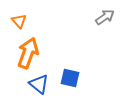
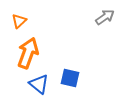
orange triangle: rotated 28 degrees clockwise
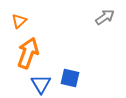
blue triangle: moved 2 px right; rotated 20 degrees clockwise
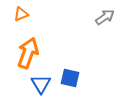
orange triangle: moved 2 px right, 7 px up; rotated 21 degrees clockwise
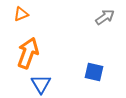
blue square: moved 24 px right, 6 px up
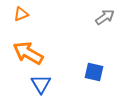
orange arrow: rotated 80 degrees counterclockwise
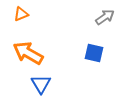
blue square: moved 19 px up
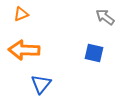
gray arrow: rotated 108 degrees counterclockwise
orange arrow: moved 4 px left, 3 px up; rotated 28 degrees counterclockwise
blue triangle: rotated 10 degrees clockwise
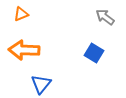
blue square: rotated 18 degrees clockwise
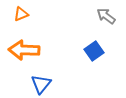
gray arrow: moved 1 px right, 1 px up
blue square: moved 2 px up; rotated 24 degrees clockwise
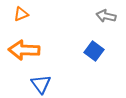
gray arrow: rotated 24 degrees counterclockwise
blue square: rotated 18 degrees counterclockwise
blue triangle: rotated 15 degrees counterclockwise
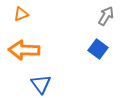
gray arrow: rotated 108 degrees clockwise
blue square: moved 4 px right, 2 px up
